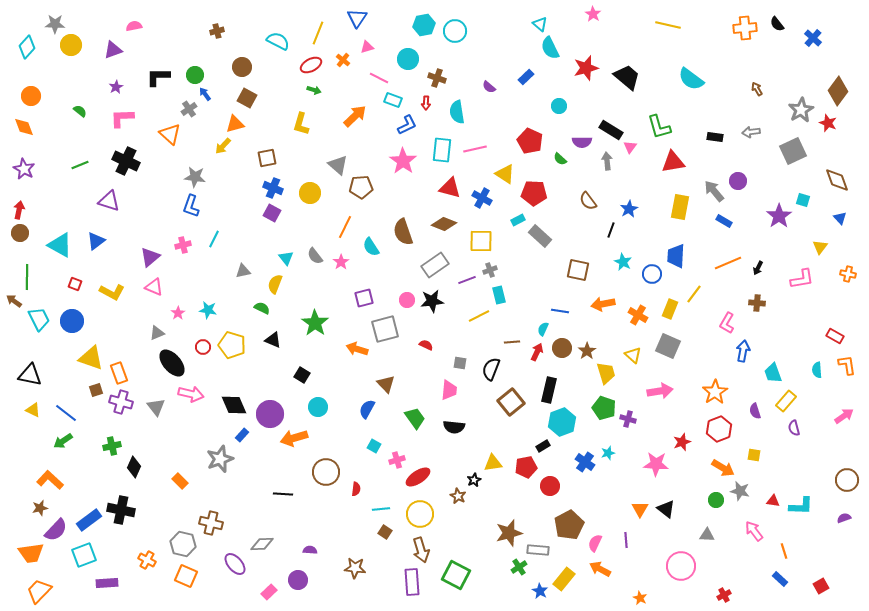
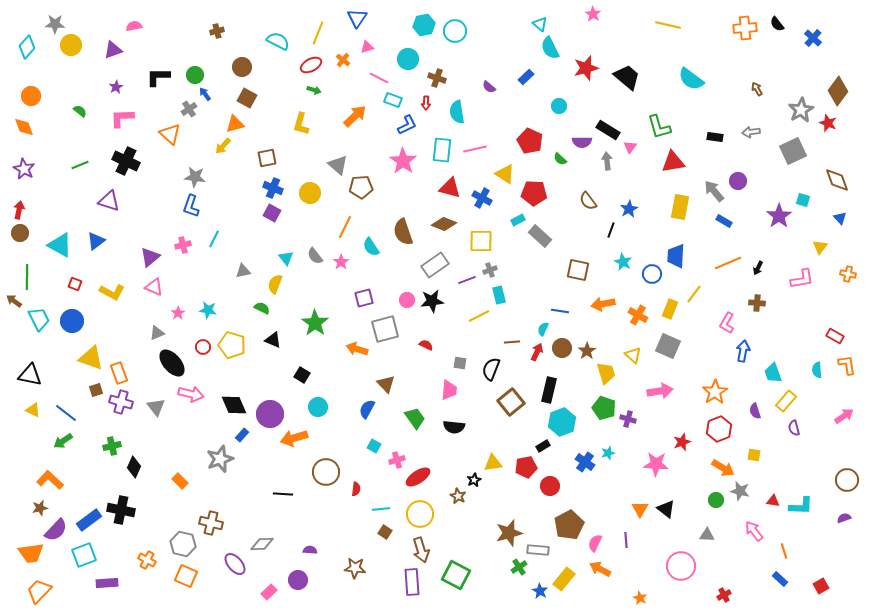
black rectangle at (611, 130): moved 3 px left
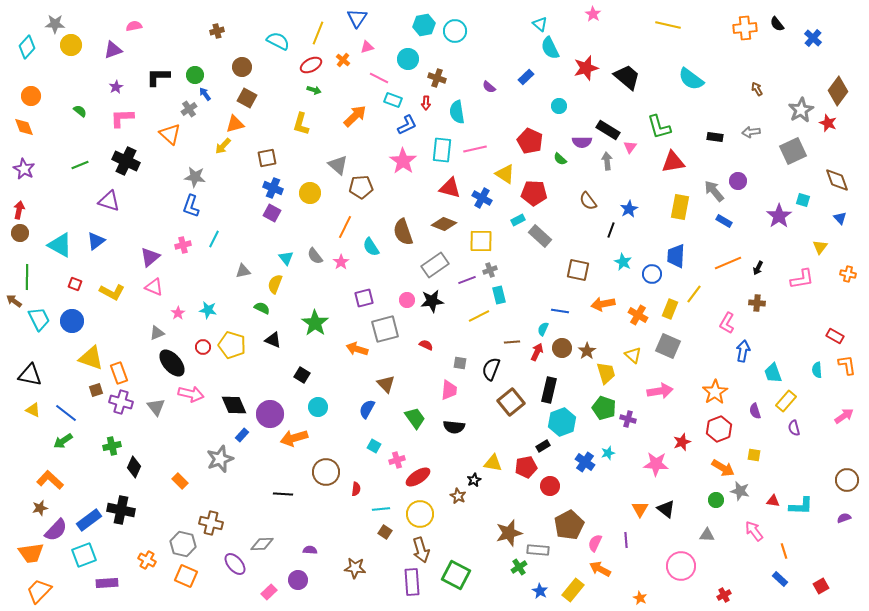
yellow triangle at (493, 463): rotated 18 degrees clockwise
yellow rectangle at (564, 579): moved 9 px right, 11 px down
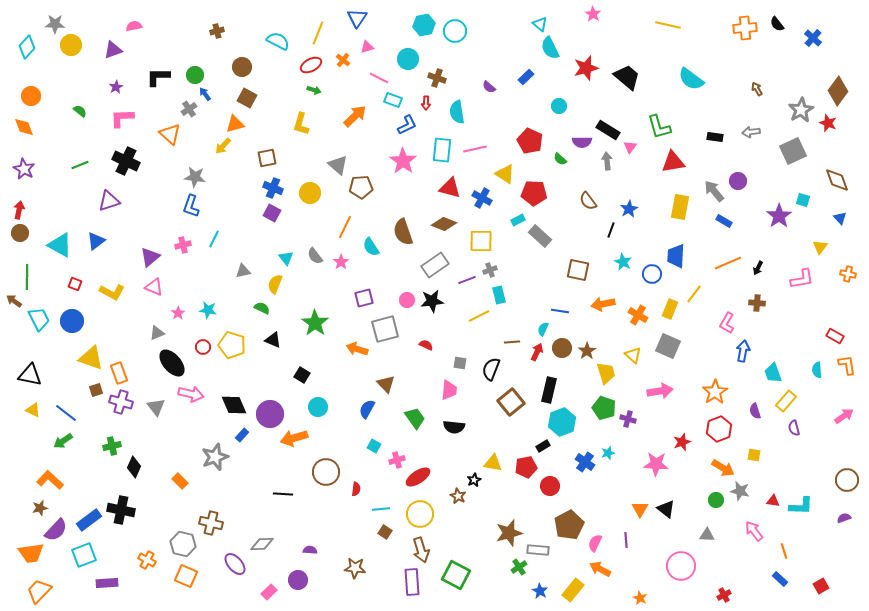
purple triangle at (109, 201): rotated 35 degrees counterclockwise
gray star at (220, 459): moved 5 px left, 2 px up
